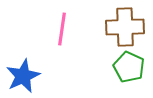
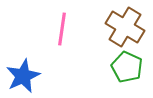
brown cross: rotated 33 degrees clockwise
green pentagon: moved 2 px left
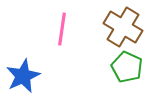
brown cross: moved 2 px left
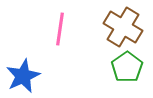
pink line: moved 2 px left
green pentagon: rotated 12 degrees clockwise
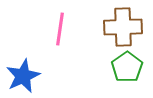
brown cross: rotated 33 degrees counterclockwise
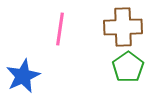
green pentagon: moved 1 px right
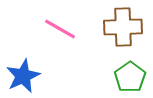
pink line: rotated 68 degrees counterclockwise
green pentagon: moved 2 px right, 10 px down
